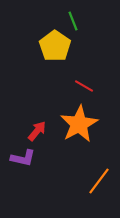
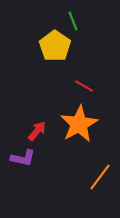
orange line: moved 1 px right, 4 px up
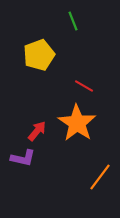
yellow pentagon: moved 16 px left, 9 px down; rotated 16 degrees clockwise
orange star: moved 2 px left, 1 px up; rotated 9 degrees counterclockwise
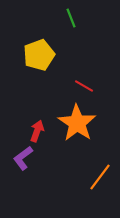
green line: moved 2 px left, 3 px up
red arrow: rotated 20 degrees counterclockwise
purple L-shape: rotated 130 degrees clockwise
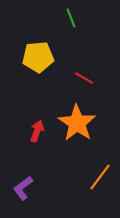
yellow pentagon: moved 1 px left, 2 px down; rotated 16 degrees clockwise
red line: moved 8 px up
purple L-shape: moved 30 px down
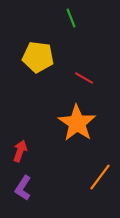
yellow pentagon: rotated 12 degrees clockwise
red arrow: moved 17 px left, 20 px down
purple L-shape: rotated 20 degrees counterclockwise
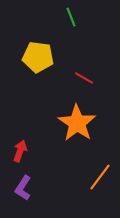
green line: moved 1 px up
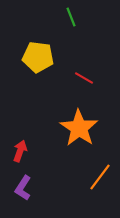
orange star: moved 2 px right, 5 px down
